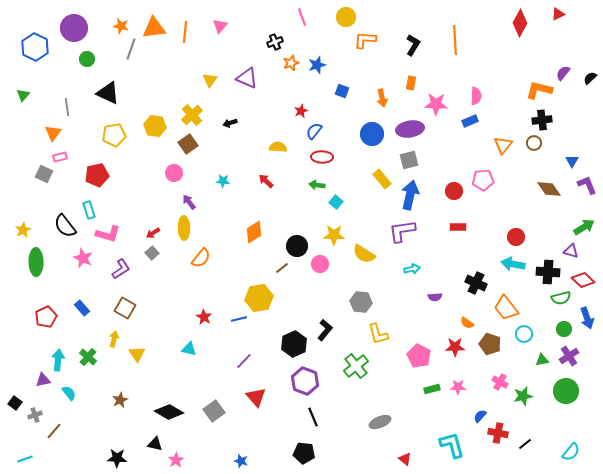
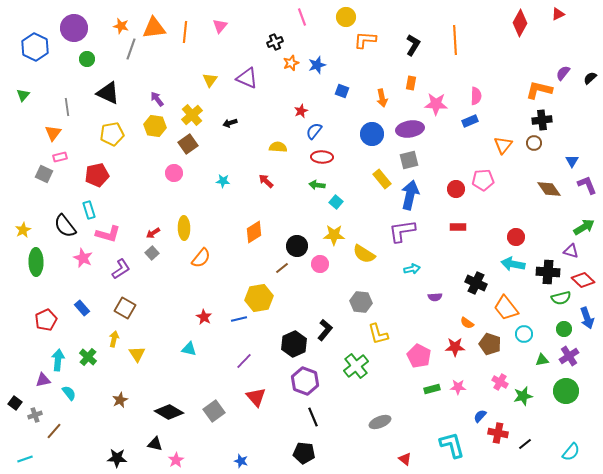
yellow pentagon at (114, 135): moved 2 px left, 1 px up
red circle at (454, 191): moved 2 px right, 2 px up
purple arrow at (189, 202): moved 32 px left, 103 px up
red pentagon at (46, 317): moved 3 px down
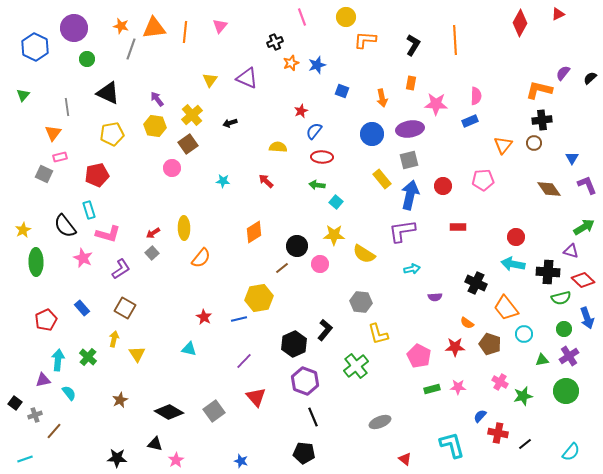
blue triangle at (572, 161): moved 3 px up
pink circle at (174, 173): moved 2 px left, 5 px up
red circle at (456, 189): moved 13 px left, 3 px up
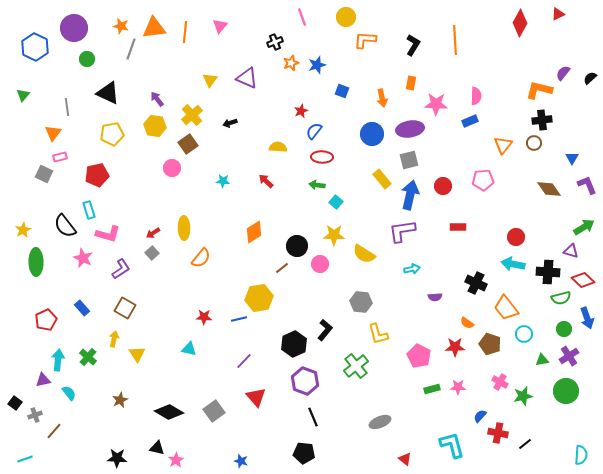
red star at (204, 317): rotated 28 degrees counterclockwise
black triangle at (155, 444): moved 2 px right, 4 px down
cyan semicircle at (571, 452): moved 10 px right, 3 px down; rotated 36 degrees counterclockwise
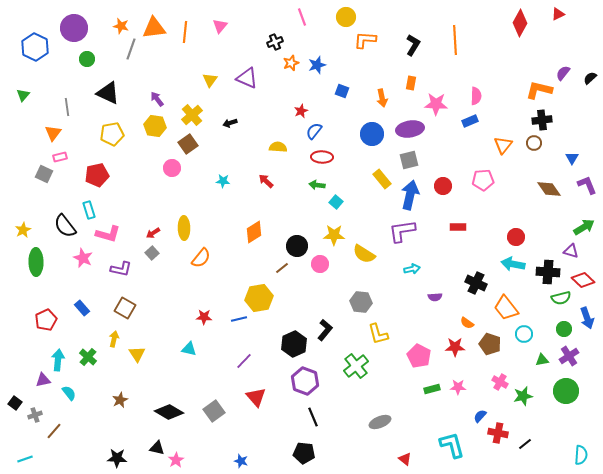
purple L-shape at (121, 269): rotated 45 degrees clockwise
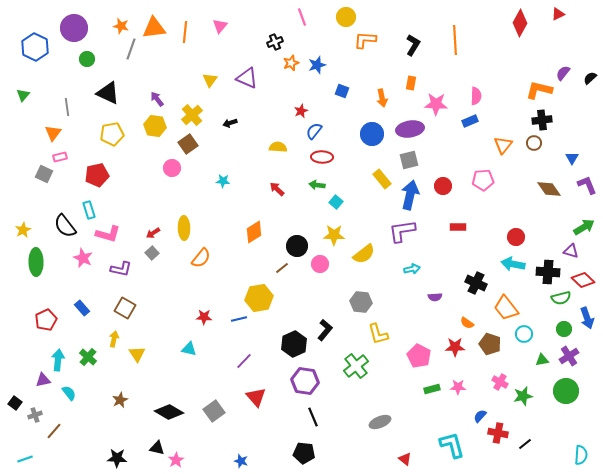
red arrow at (266, 181): moved 11 px right, 8 px down
yellow semicircle at (364, 254): rotated 70 degrees counterclockwise
purple hexagon at (305, 381): rotated 12 degrees counterclockwise
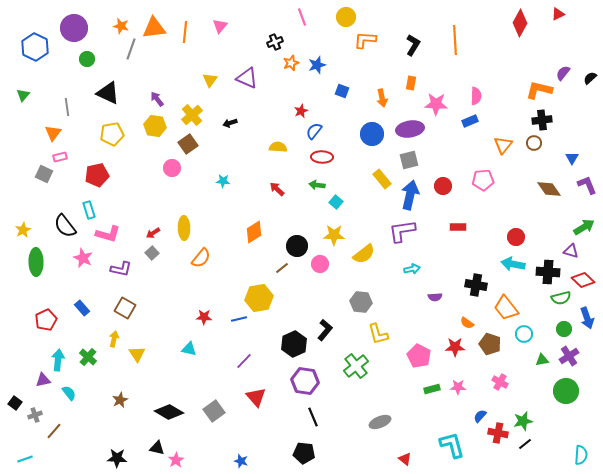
black cross at (476, 283): moved 2 px down; rotated 15 degrees counterclockwise
green star at (523, 396): moved 25 px down
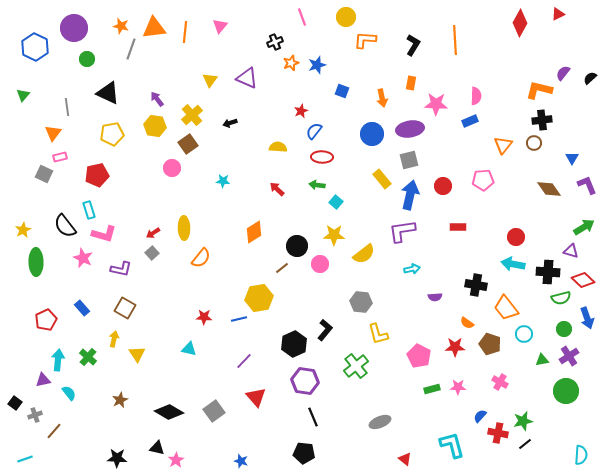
pink L-shape at (108, 234): moved 4 px left
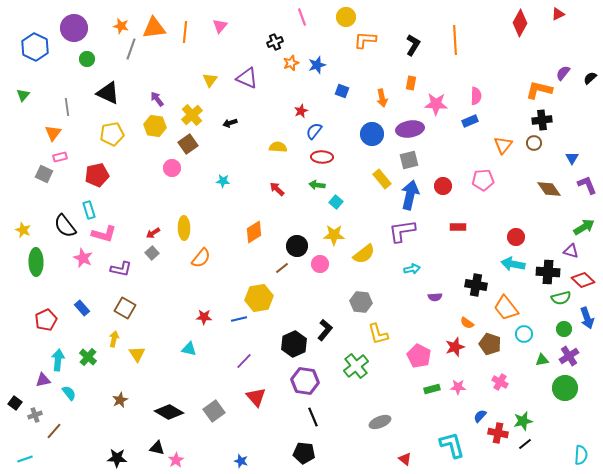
yellow star at (23, 230): rotated 21 degrees counterclockwise
red star at (455, 347): rotated 18 degrees counterclockwise
green circle at (566, 391): moved 1 px left, 3 px up
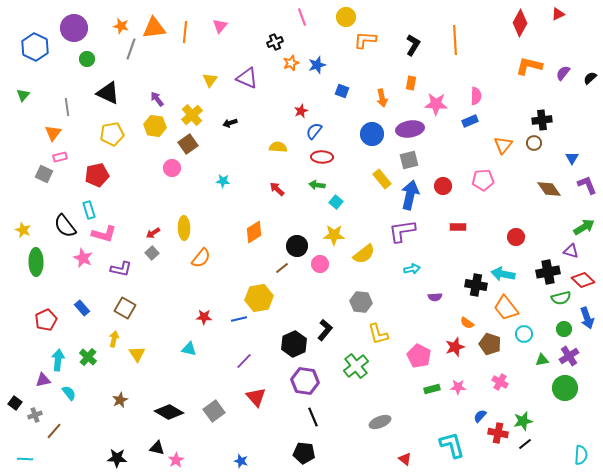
orange L-shape at (539, 90): moved 10 px left, 24 px up
cyan arrow at (513, 264): moved 10 px left, 10 px down
black cross at (548, 272): rotated 15 degrees counterclockwise
cyan line at (25, 459): rotated 21 degrees clockwise
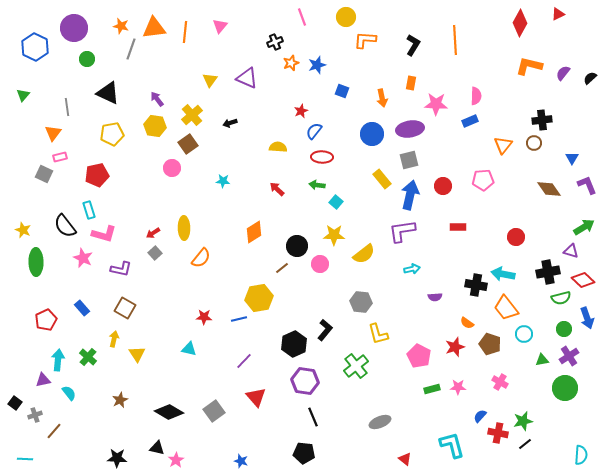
gray square at (152, 253): moved 3 px right
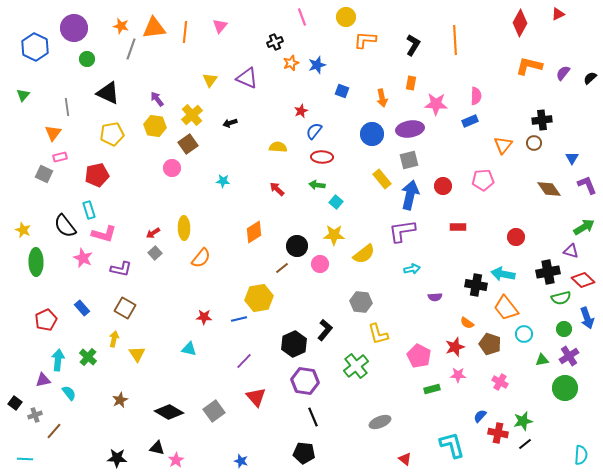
pink star at (458, 387): moved 12 px up
